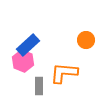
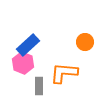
orange circle: moved 1 px left, 2 px down
pink hexagon: moved 2 px down
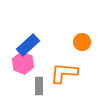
orange circle: moved 3 px left
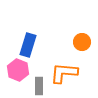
blue rectangle: rotated 30 degrees counterclockwise
pink hexagon: moved 5 px left, 7 px down
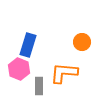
pink hexagon: moved 1 px right, 1 px up
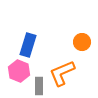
pink hexagon: moved 2 px down
orange L-shape: moved 2 px left; rotated 28 degrees counterclockwise
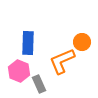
blue rectangle: moved 2 px up; rotated 15 degrees counterclockwise
orange L-shape: moved 12 px up
gray rectangle: moved 2 px up; rotated 24 degrees counterclockwise
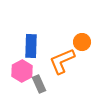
blue rectangle: moved 3 px right, 3 px down
pink hexagon: moved 3 px right; rotated 10 degrees clockwise
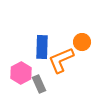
blue rectangle: moved 11 px right, 1 px down
orange L-shape: moved 1 px left, 1 px up
pink hexagon: moved 1 px left, 2 px down
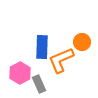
pink hexagon: moved 1 px left
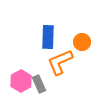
blue rectangle: moved 6 px right, 10 px up
orange L-shape: moved 1 px left, 2 px down
pink hexagon: moved 1 px right, 8 px down
